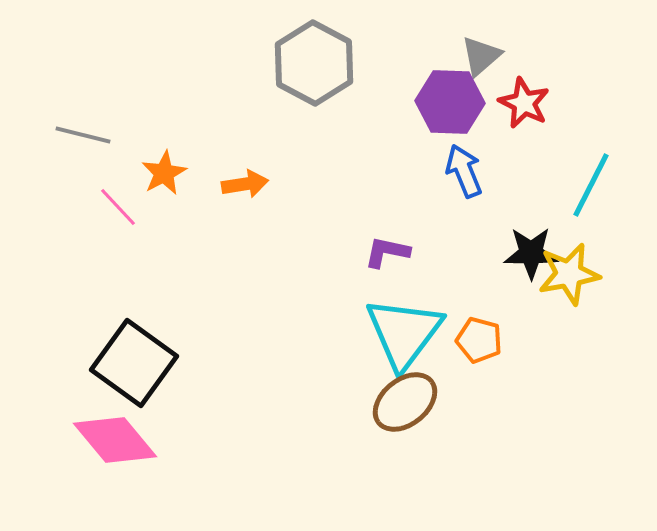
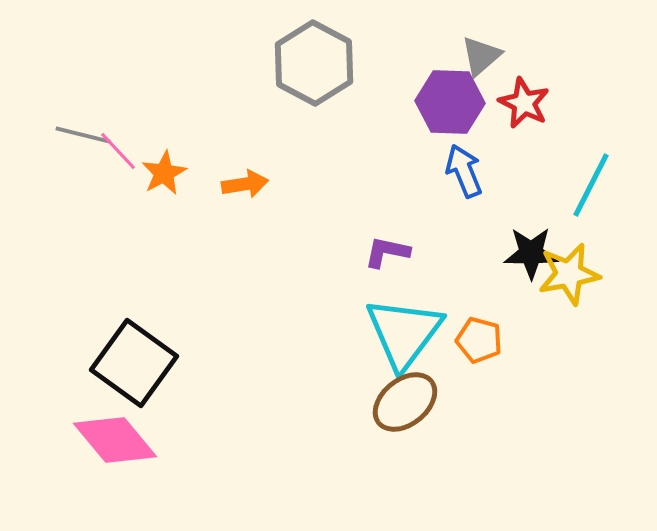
pink line: moved 56 px up
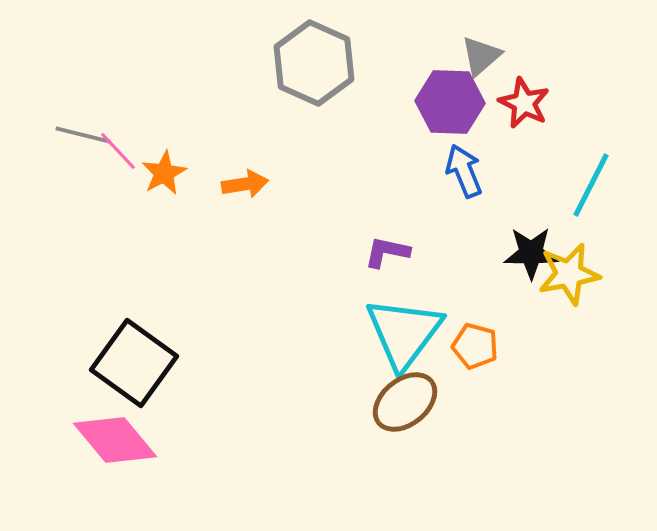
gray hexagon: rotated 4 degrees counterclockwise
orange pentagon: moved 4 px left, 6 px down
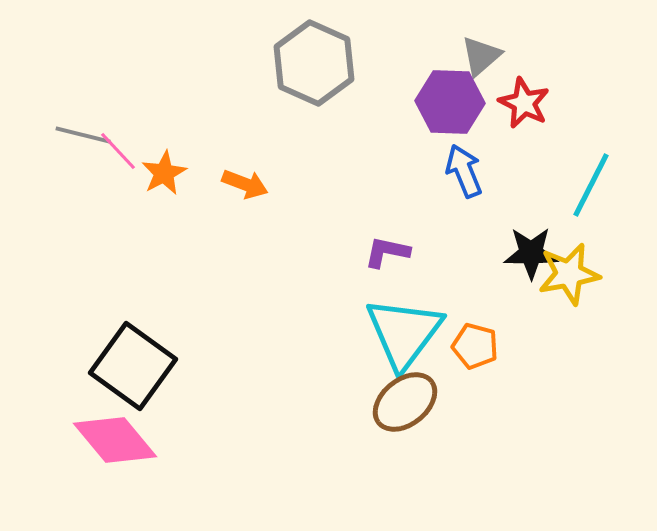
orange arrow: rotated 30 degrees clockwise
black square: moved 1 px left, 3 px down
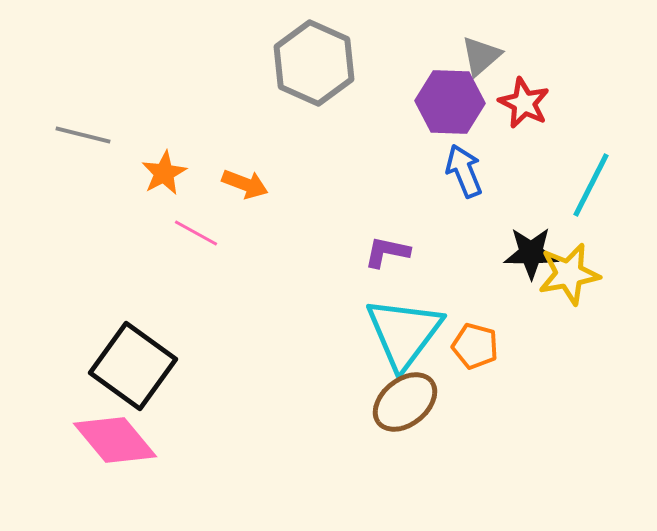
pink line: moved 78 px right, 82 px down; rotated 18 degrees counterclockwise
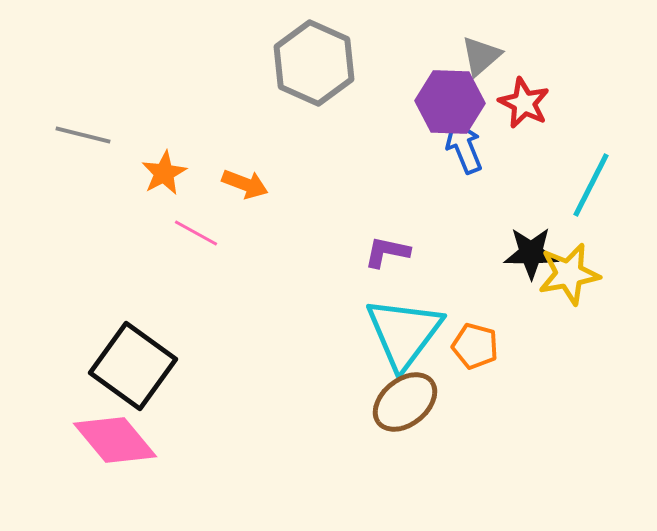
blue arrow: moved 24 px up
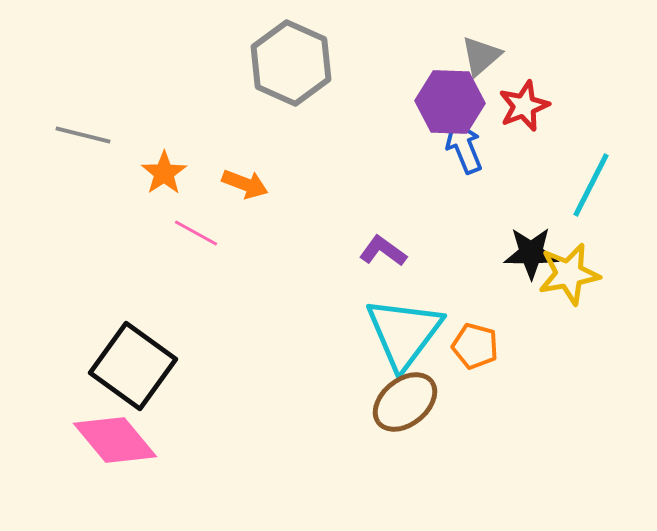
gray hexagon: moved 23 px left
red star: moved 3 px down; rotated 24 degrees clockwise
orange star: rotated 6 degrees counterclockwise
purple L-shape: moved 4 px left, 1 px up; rotated 24 degrees clockwise
